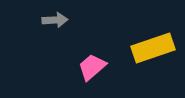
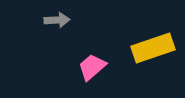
gray arrow: moved 2 px right
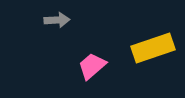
pink trapezoid: moved 1 px up
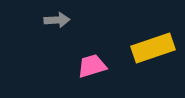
pink trapezoid: rotated 24 degrees clockwise
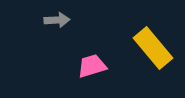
yellow rectangle: rotated 69 degrees clockwise
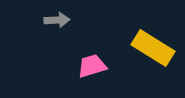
yellow rectangle: rotated 18 degrees counterclockwise
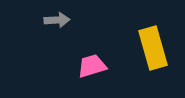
yellow rectangle: rotated 42 degrees clockwise
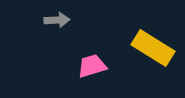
yellow rectangle: rotated 42 degrees counterclockwise
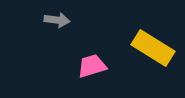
gray arrow: rotated 10 degrees clockwise
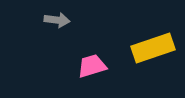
yellow rectangle: rotated 51 degrees counterclockwise
